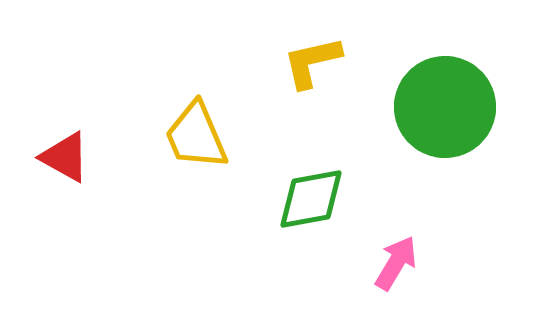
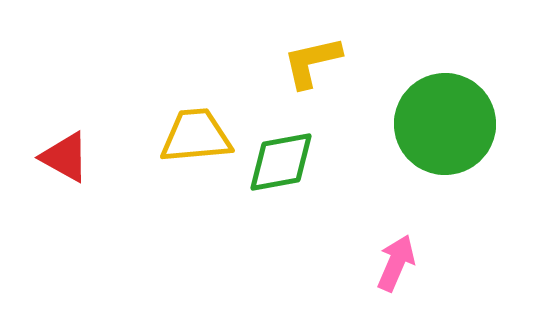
green circle: moved 17 px down
yellow trapezoid: rotated 108 degrees clockwise
green diamond: moved 30 px left, 37 px up
pink arrow: rotated 8 degrees counterclockwise
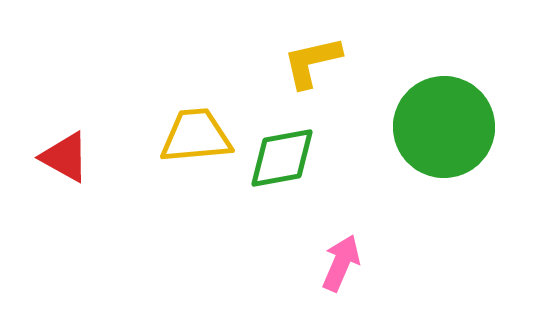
green circle: moved 1 px left, 3 px down
green diamond: moved 1 px right, 4 px up
pink arrow: moved 55 px left
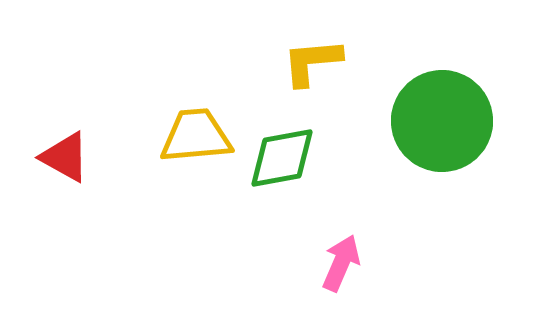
yellow L-shape: rotated 8 degrees clockwise
green circle: moved 2 px left, 6 px up
